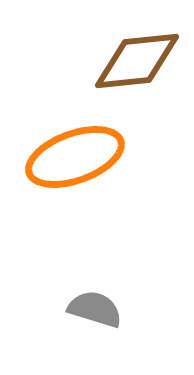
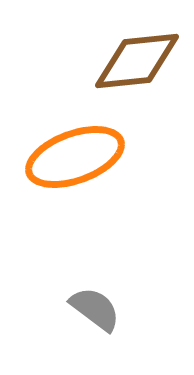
gray semicircle: rotated 20 degrees clockwise
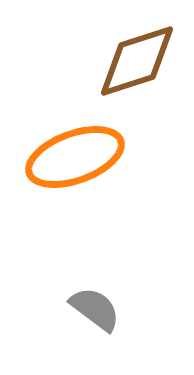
brown diamond: rotated 12 degrees counterclockwise
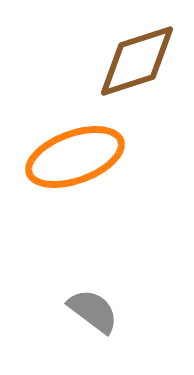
gray semicircle: moved 2 px left, 2 px down
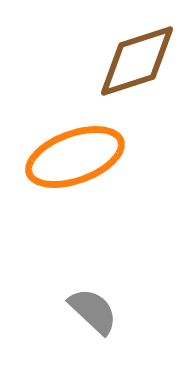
gray semicircle: rotated 6 degrees clockwise
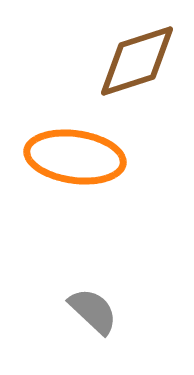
orange ellipse: rotated 28 degrees clockwise
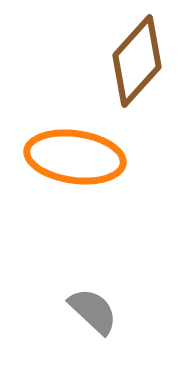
brown diamond: rotated 30 degrees counterclockwise
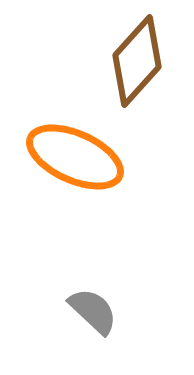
orange ellipse: rotated 16 degrees clockwise
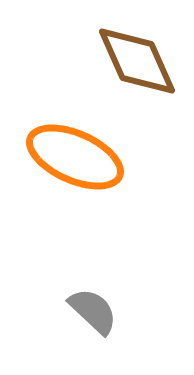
brown diamond: rotated 66 degrees counterclockwise
